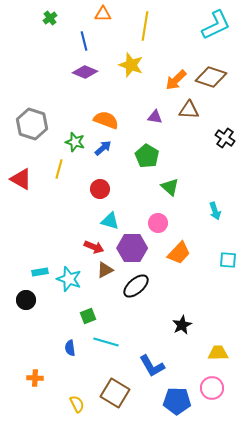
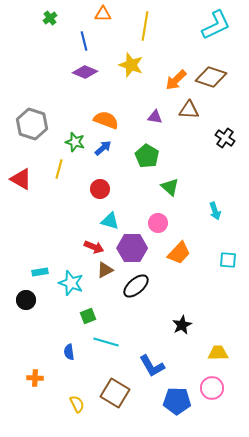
cyan star at (69, 279): moved 2 px right, 4 px down
blue semicircle at (70, 348): moved 1 px left, 4 px down
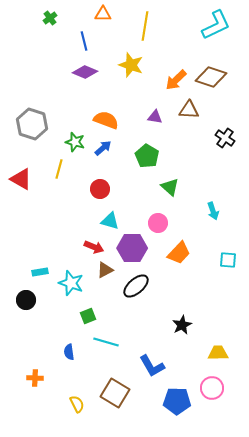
cyan arrow at (215, 211): moved 2 px left
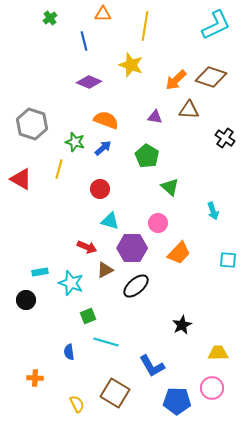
purple diamond at (85, 72): moved 4 px right, 10 px down
red arrow at (94, 247): moved 7 px left
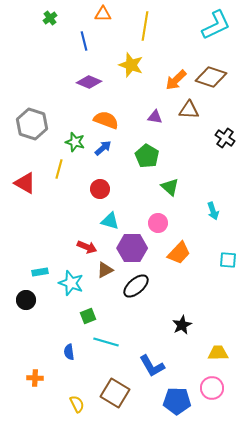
red triangle at (21, 179): moved 4 px right, 4 px down
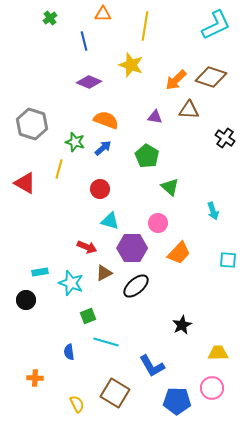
brown triangle at (105, 270): moved 1 px left, 3 px down
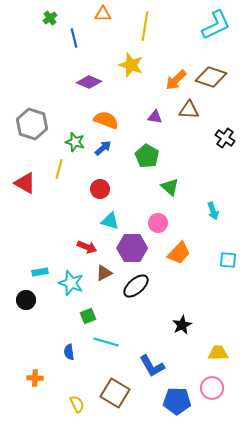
blue line at (84, 41): moved 10 px left, 3 px up
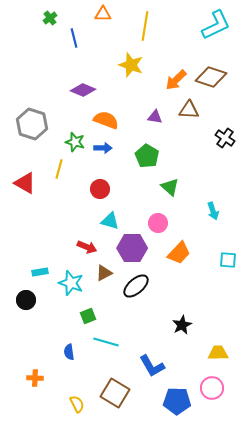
purple diamond at (89, 82): moved 6 px left, 8 px down
blue arrow at (103, 148): rotated 42 degrees clockwise
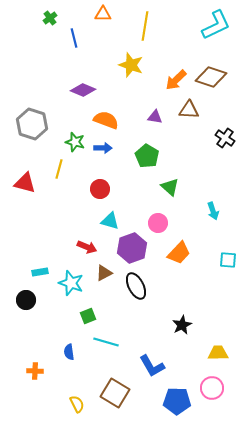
red triangle at (25, 183): rotated 15 degrees counterclockwise
purple hexagon at (132, 248): rotated 20 degrees counterclockwise
black ellipse at (136, 286): rotated 76 degrees counterclockwise
orange cross at (35, 378): moved 7 px up
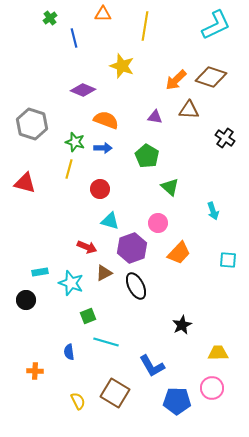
yellow star at (131, 65): moved 9 px left, 1 px down
yellow line at (59, 169): moved 10 px right
yellow semicircle at (77, 404): moved 1 px right, 3 px up
